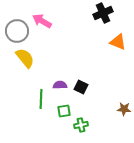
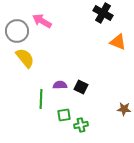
black cross: rotated 36 degrees counterclockwise
green square: moved 4 px down
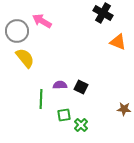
green cross: rotated 32 degrees counterclockwise
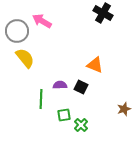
orange triangle: moved 23 px left, 23 px down
brown star: rotated 24 degrees counterclockwise
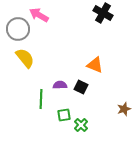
pink arrow: moved 3 px left, 6 px up
gray circle: moved 1 px right, 2 px up
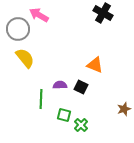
green square: rotated 24 degrees clockwise
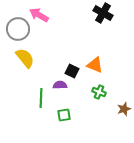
black square: moved 9 px left, 16 px up
green line: moved 1 px up
green square: rotated 24 degrees counterclockwise
green cross: moved 18 px right, 33 px up; rotated 24 degrees counterclockwise
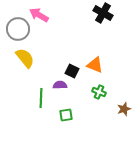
green square: moved 2 px right
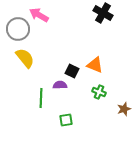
green square: moved 5 px down
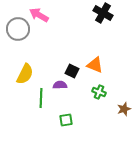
yellow semicircle: moved 16 px down; rotated 65 degrees clockwise
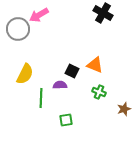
pink arrow: rotated 60 degrees counterclockwise
